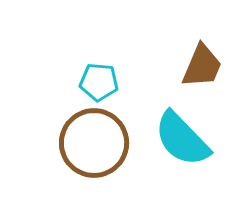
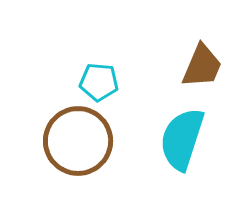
cyan semicircle: rotated 62 degrees clockwise
brown circle: moved 16 px left, 2 px up
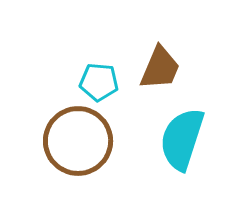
brown trapezoid: moved 42 px left, 2 px down
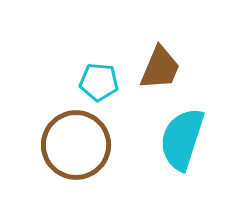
brown circle: moved 2 px left, 4 px down
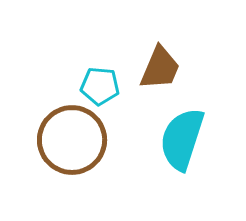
cyan pentagon: moved 1 px right, 4 px down
brown circle: moved 4 px left, 5 px up
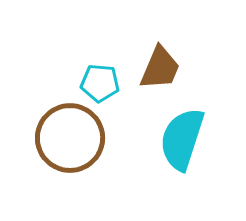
cyan pentagon: moved 3 px up
brown circle: moved 2 px left, 2 px up
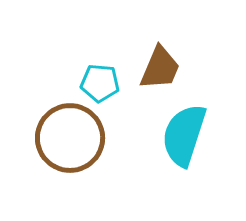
cyan semicircle: moved 2 px right, 4 px up
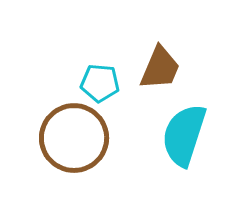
brown circle: moved 4 px right
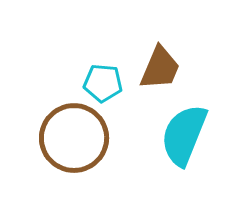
cyan pentagon: moved 3 px right
cyan semicircle: rotated 4 degrees clockwise
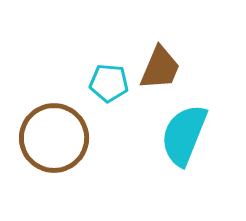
cyan pentagon: moved 6 px right
brown circle: moved 20 px left
